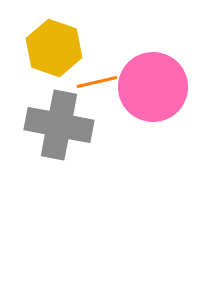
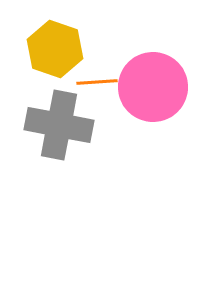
yellow hexagon: moved 1 px right, 1 px down
orange line: rotated 9 degrees clockwise
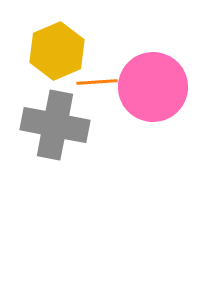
yellow hexagon: moved 2 px right, 2 px down; rotated 18 degrees clockwise
gray cross: moved 4 px left
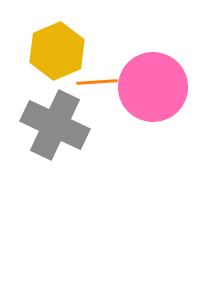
gray cross: rotated 14 degrees clockwise
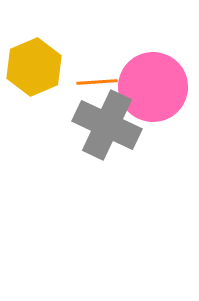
yellow hexagon: moved 23 px left, 16 px down
gray cross: moved 52 px right
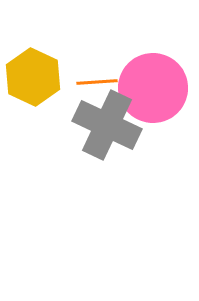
yellow hexagon: moved 1 px left, 10 px down; rotated 12 degrees counterclockwise
pink circle: moved 1 px down
